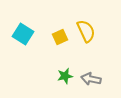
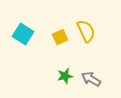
gray arrow: rotated 18 degrees clockwise
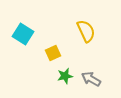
yellow square: moved 7 px left, 16 px down
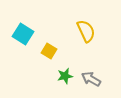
yellow square: moved 4 px left, 2 px up; rotated 35 degrees counterclockwise
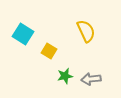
gray arrow: rotated 36 degrees counterclockwise
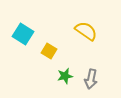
yellow semicircle: rotated 30 degrees counterclockwise
gray arrow: rotated 72 degrees counterclockwise
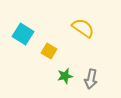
yellow semicircle: moved 3 px left, 3 px up
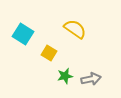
yellow semicircle: moved 8 px left, 1 px down
yellow square: moved 2 px down
gray arrow: rotated 114 degrees counterclockwise
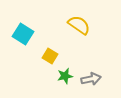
yellow semicircle: moved 4 px right, 4 px up
yellow square: moved 1 px right, 3 px down
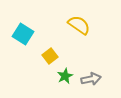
yellow square: rotated 21 degrees clockwise
green star: rotated 14 degrees counterclockwise
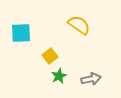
cyan square: moved 2 px left, 1 px up; rotated 35 degrees counterclockwise
green star: moved 6 px left
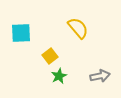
yellow semicircle: moved 1 px left, 3 px down; rotated 15 degrees clockwise
gray arrow: moved 9 px right, 3 px up
